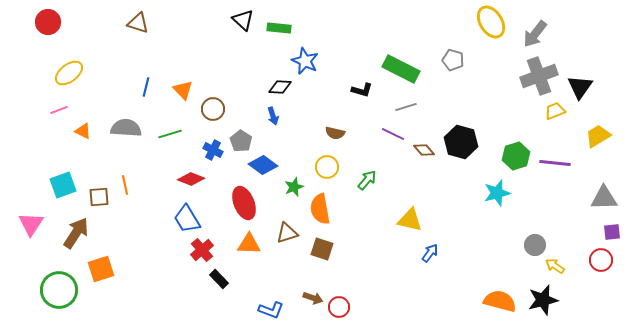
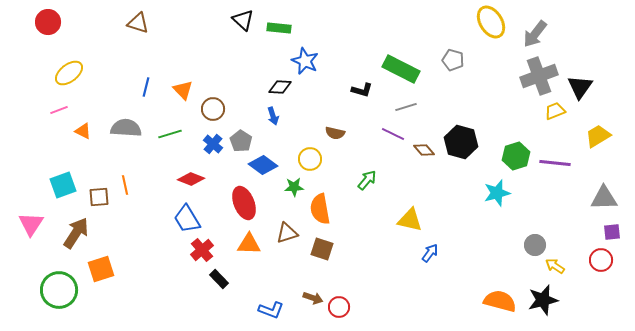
blue cross at (213, 150): moved 6 px up; rotated 12 degrees clockwise
yellow circle at (327, 167): moved 17 px left, 8 px up
green star at (294, 187): rotated 18 degrees clockwise
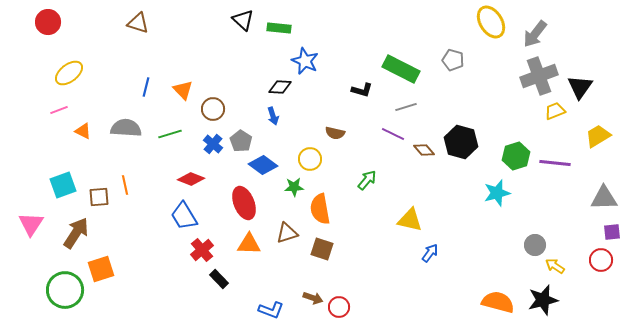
blue trapezoid at (187, 219): moved 3 px left, 3 px up
green circle at (59, 290): moved 6 px right
orange semicircle at (500, 301): moved 2 px left, 1 px down
